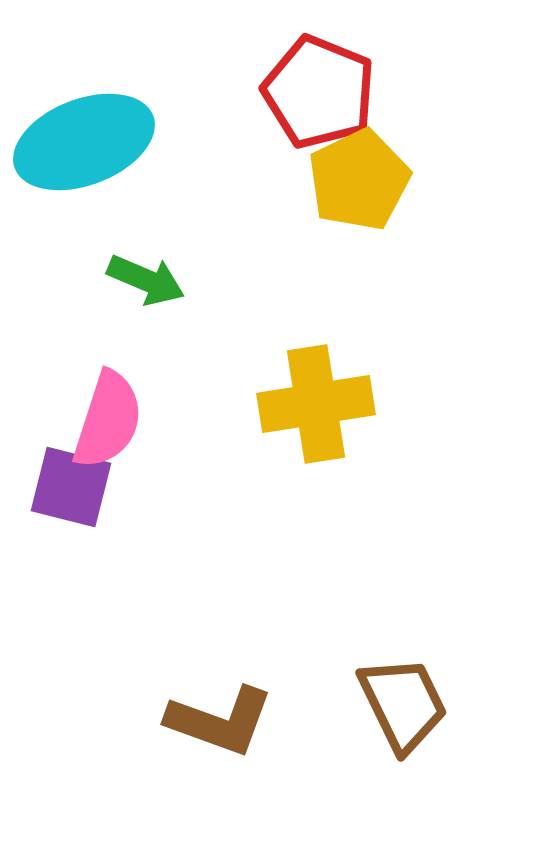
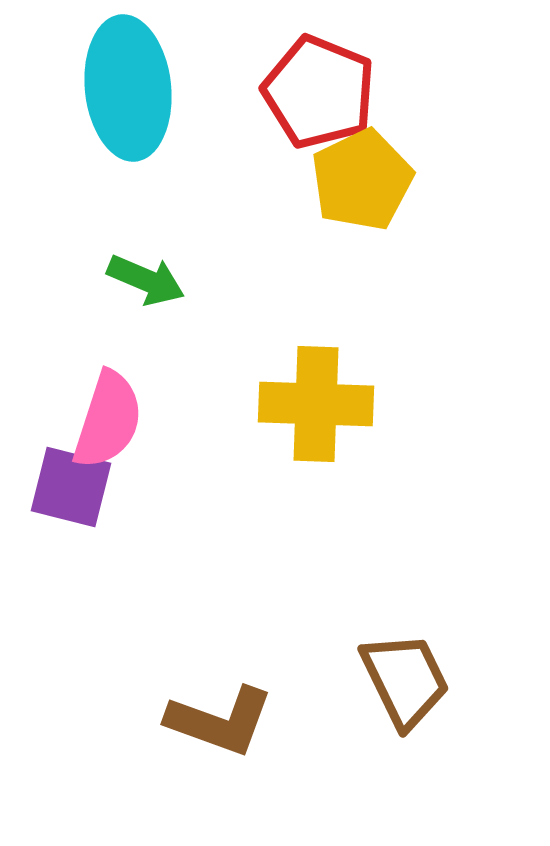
cyan ellipse: moved 44 px right, 54 px up; rotated 75 degrees counterclockwise
yellow pentagon: moved 3 px right
yellow cross: rotated 11 degrees clockwise
brown trapezoid: moved 2 px right, 24 px up
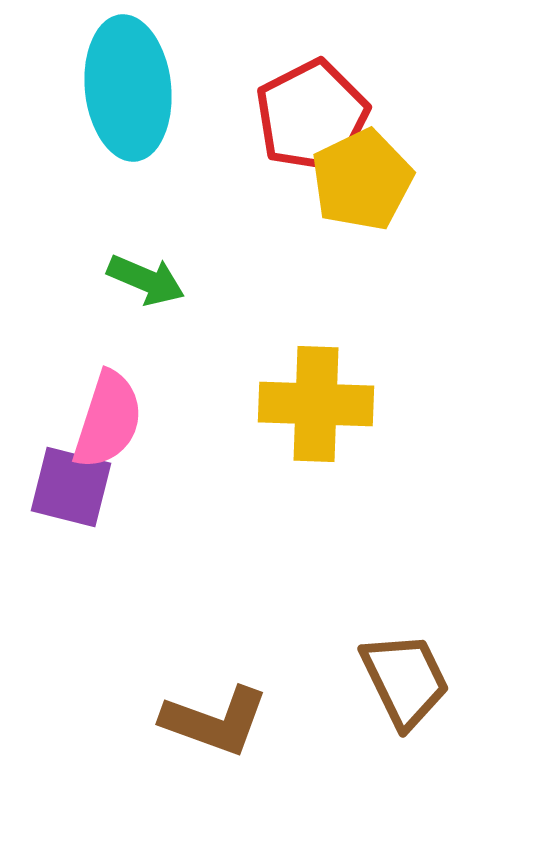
red pentagon: moved 7 px left, 24 px down; rotated 23 degrees clockwise
brown L-shape: moved 5 px left
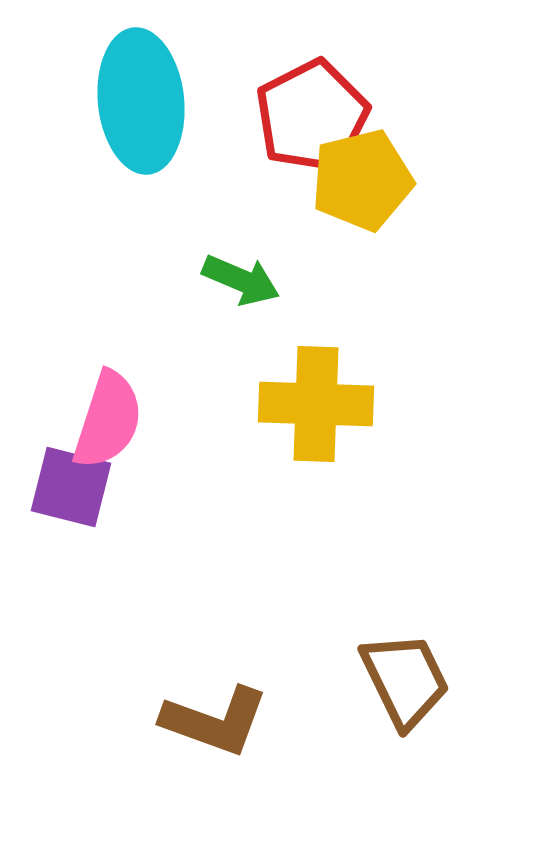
cyan ellipse: moved 13 px right, 13 px down
yellow pentagon: rotated 12 degrees clockwise
green arrow: moved 95 px right
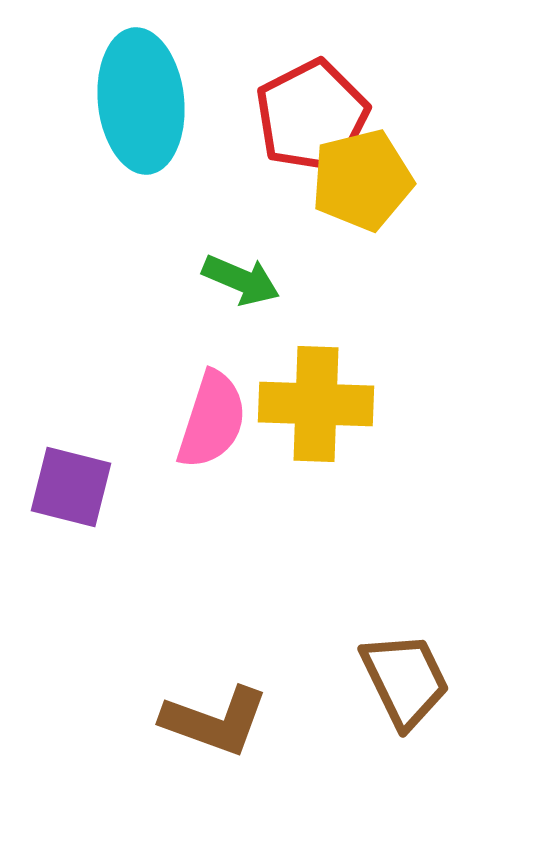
pink semicircle: moved 104 px right
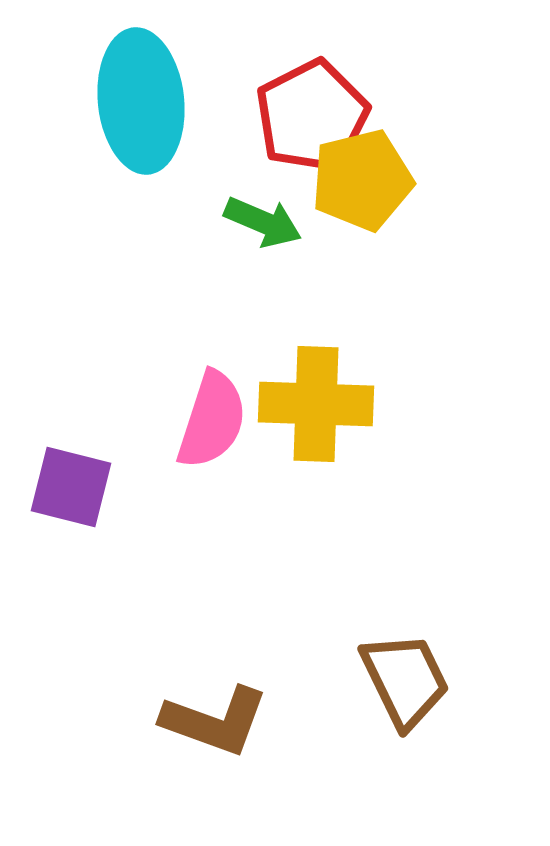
green arrow: moved 22 px right, 58 px up
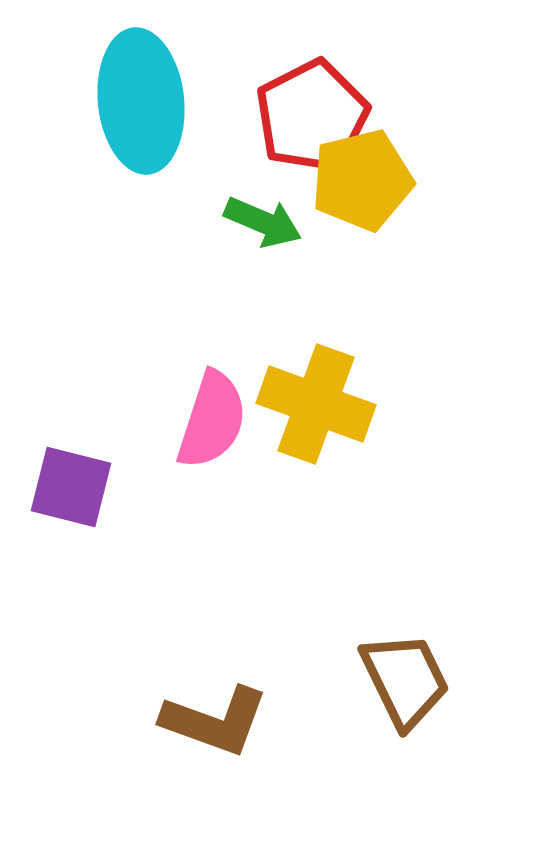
yellow cross: rotated 18 degrees clockwise
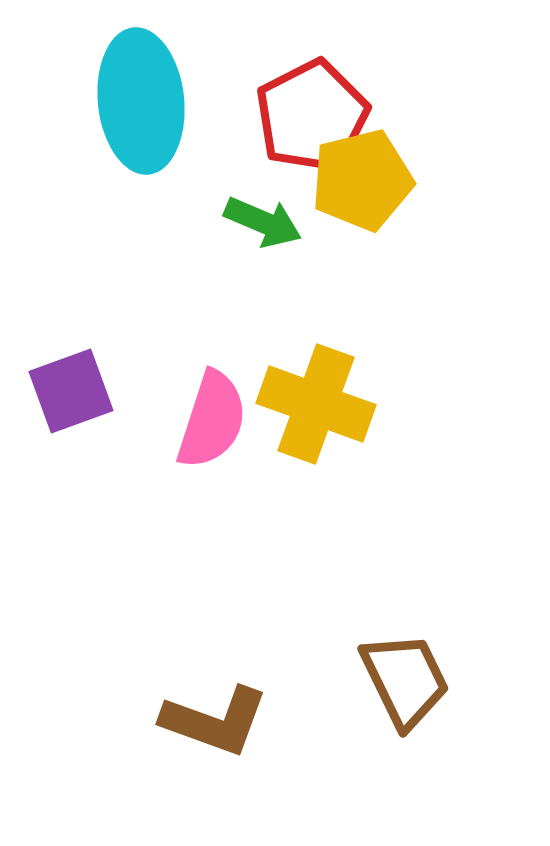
purple square: moved 96 px up; rotated 34 degrees counterclockwise
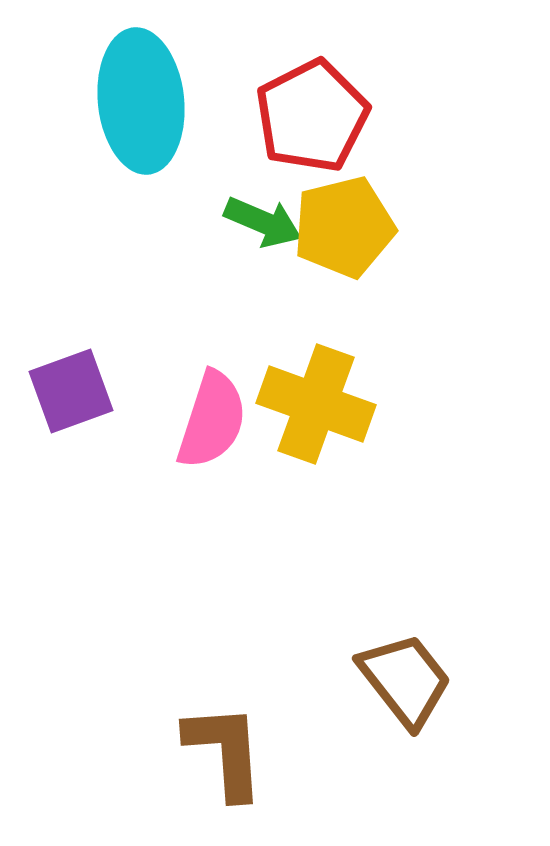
yellow pentagon: moved 18 px left, 47 px down
brown trapezoid: rotated 12 degrees counterclockwise
brown L-shape: moved 10 px right, 30 px down; rotated 114 degrees counterclockwise
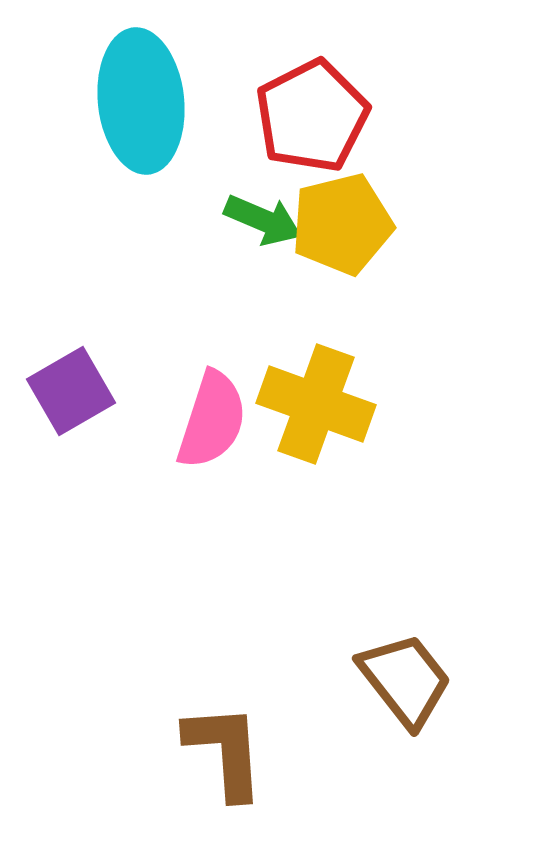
green arrow: moved 2 px up
yellow pentagon: moved 2 px left, 3 px up
purple square: rotated 10 degrees counterclockwise
